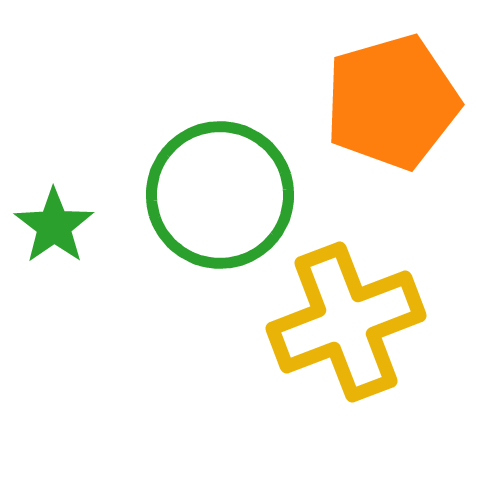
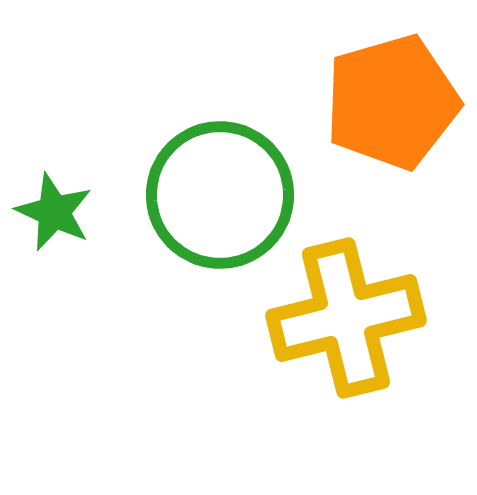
green star: moved 14 px up; rotated 12 degrees counterclockwise
yellow cross: moved 4 px up; rotated 7 degrees clockwise
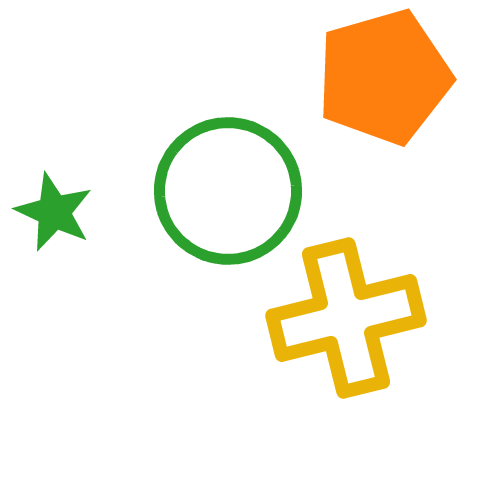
orange pentagon: moved 8 px left, 25 px up
green circle: moved 8 px right, 4 px up
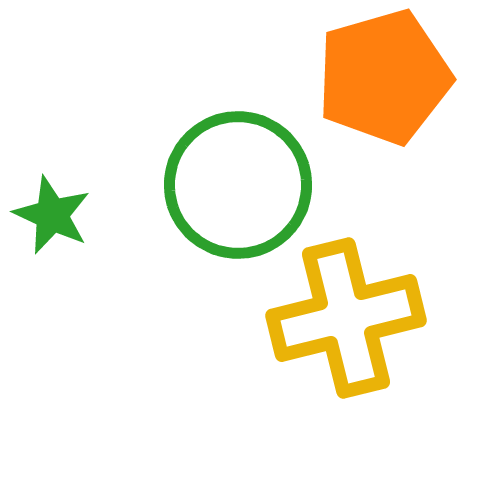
green circle: moved 10 px right, 6 px up
green star: moved 2 px left, 3 px down
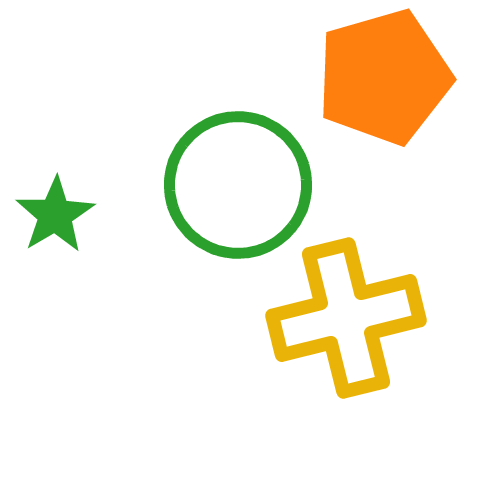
green star: moved 3 px right; rotated 16 degrees clockwise
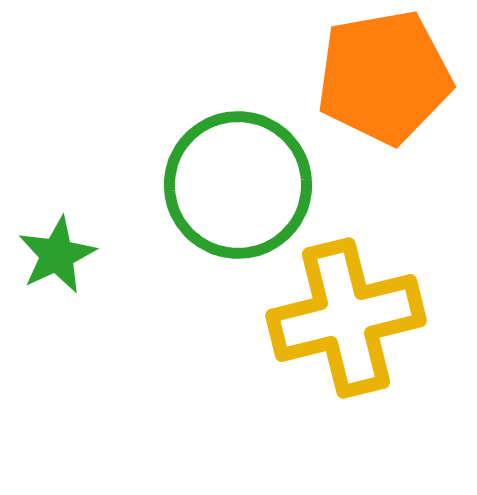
orange pentagon: rotated 6 degrees clockwise
green star: moved 2 px right, 40 px down; rotated 6 degrees clockwise
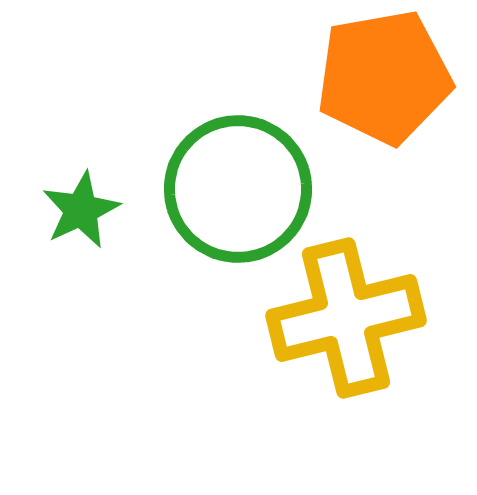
green circle: moved 4 px down
green star: moved 24 px right, 45 px up
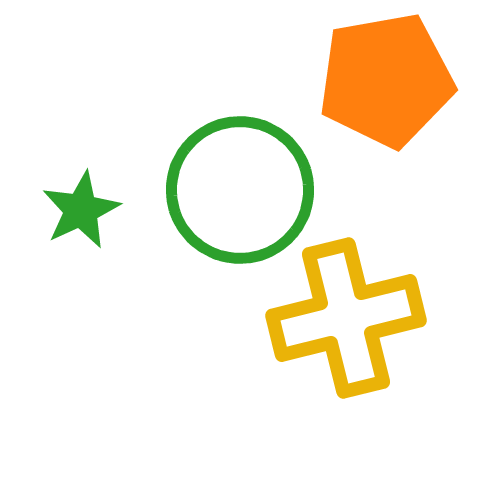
orange pentagon: moved 2 px right, 3 px down
green circle: moved 2 px right, 1 px down
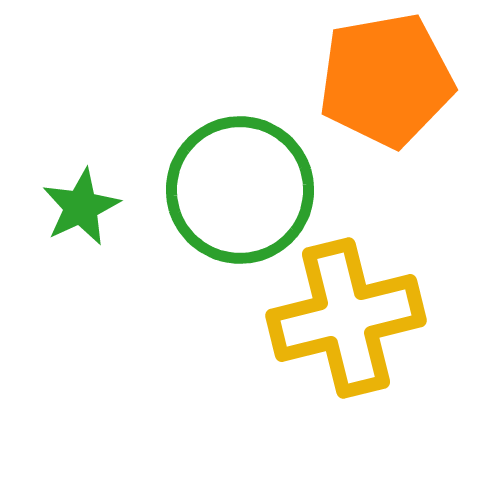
green star: moved 3 px up
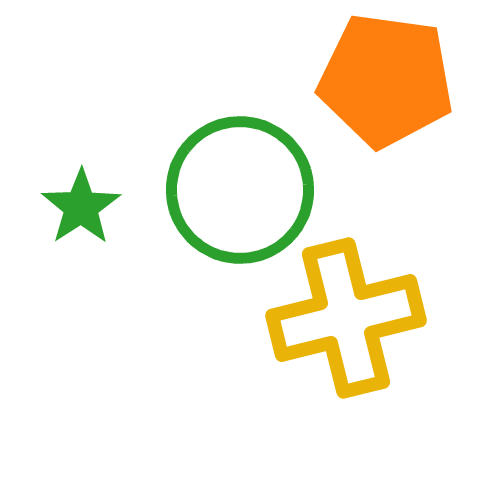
orange pentagon: rotated 18 degrees clockwise
green star: rotated 8 degrees counterclockwise
